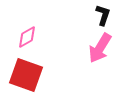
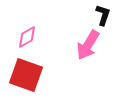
pink arrow: moved 12 px left, 3 px up
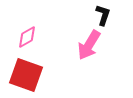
pink arrow: moved 1 px right
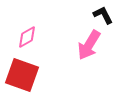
black L-shape: rotated 45 degrees counterclockwise
red square: moved 4 px left
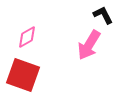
red square: moved 1 px right
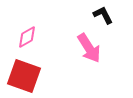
pink arrow: moved 3 px down; rotated 64 degrees counterclockwise
red square: moved 1 px right, 1 px down
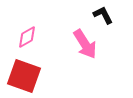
pink arrow: moved 4 px left, 4 px up
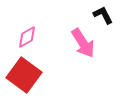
pink arrow: moved 2 px left, 1 px up
red square: moved 1 px up; rotated 16 degrees clockwise
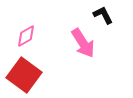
pink diamond: moved 1 px left, 1 px up
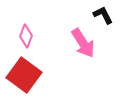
pink diamond: rotated 40 degrees counterclockwise
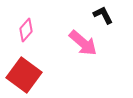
pink diamond: moved 6 px up; rotated 20 degrees clockwise
pink arrow: rotated 16 degrees counterclockwise
